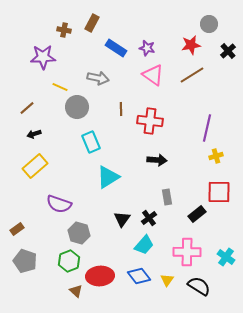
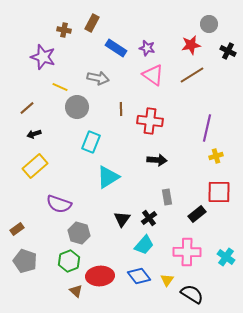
black cross at (228, 51): rotated 21 degrees counterclockwise
purple star at (43, 57): rotated 20 degrees clockwise
cyan rectangle at (91, 142): rotated 45 degrees clockwise
black semicircle at (199, 286): moved 7 px left, 8 px down
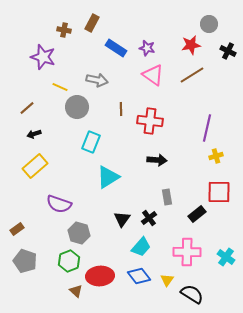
gray arrow at (98, 78): moved 1 px left, 2 px down
cyan trapezoid at (144, 245): moved 3 px left, 2 px down
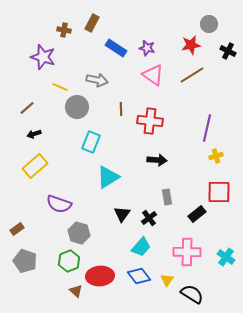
black triangle at (122, 219): moved 5 px up
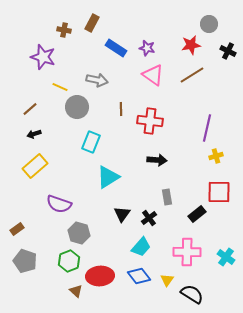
brown line at (27, 108): moved 3 px right, 1 px down
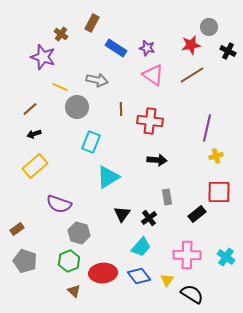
gray circle at (209, 24): moved 3 px down
brown cross at (64, 30): moved 3 px left, 4 px down; rotated 24 degrees clockwise
pink cross at (187, 252): moved 3 px down
red ellipse at (100, 276): moved 3 px right, 3 px up
brown triangle at (76, 291): moved 2 px left
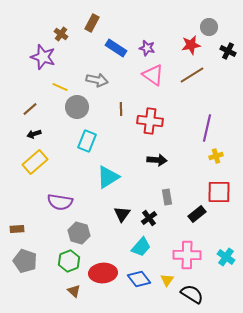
cyan rectangle at (91, 142): moved 4 px left, 1 px up
yellow rectangle at (35, 166): moved 4 px up
purple semicircle at (59, 204): moved 1 px right, 2 px up; rotated 10 degrees counterclockwise
brown rectangle at (17, 229): rotated 32 degrees clockwise
blue diamond at (139, 276): moved 3 px down
